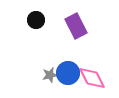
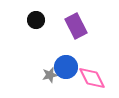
blue circle: moved 2 px left, 6 px up
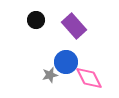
purple rectangle: moved 2 px left; rotated 15 degrees counterclockwise
blue circle: moved 5 px up
pink diamond: moved 3 px left
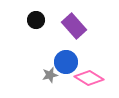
pink diamond: rotated 32 degrees counterclockwise
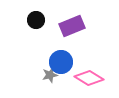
purple rectangle: moved 2 px left; rotated 70 degrees counterclockwise
blue circle: moved 5 px left
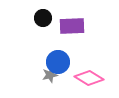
black circle: moved 7 px right, 2 px up
purple rectangle: rotated 20 degrees clockwise
blue circle: moved 3 px left
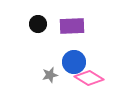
black circle: moved 5 px left, 6 px down
blue circle: moved 16 px right
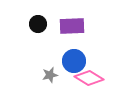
blue circle: moved 1 px up
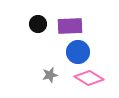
purple rectangle: moved 2 px left
blue circle: moved 4 px right, 9 px up
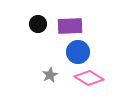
gray star: rotated 14 degrees counterclockwise
